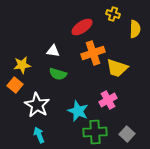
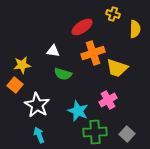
green semicircle: moved 5 px right
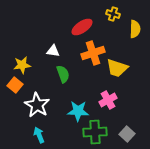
green semicircle: rotated 126 degrees counterclockwise
cyan star: rotated 20 degrees counterclockwise
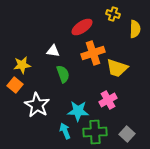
cyan arrow: moved 26 px right, 4 px up
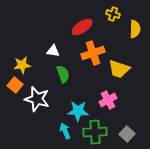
yellow trapezoid: moved 2 px right, 1 px down
white star: moved 6 px up; rotated 15 degrees counterclockwise
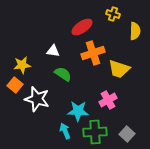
yellow semicircle: moved 2 px down
green semicircle: rotated 36 degrees counterclockwise
